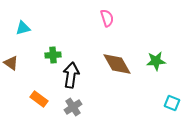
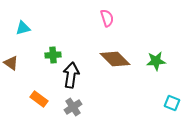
brown diamond: moved 2 px left, 5 px up; rotated 16 degrees counterclockwise
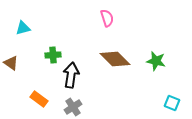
green star: rotated 18 degrees clockwise
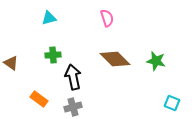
cyan triangle: moved 26 px right, 10 px up
black arrow: moved 2 px right, 2 px down; rotated 20 degrees counterclockwise
gray cross: rotated 18 degrees clockwise
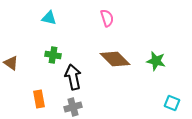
cyan triangle: rotated 28 degrees clockwise
green cross: rotated 14 degrees clockwise
orange rectangle: rotated 42 degrees clockwise
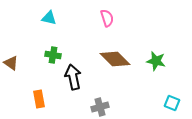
gray cross: moved 27 px right
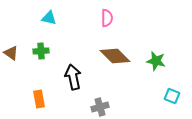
pink semicircle: rotated 18 degrees clockwise
green cross: moved 12 px left, 4 px up; rotated 14 degrees counterclockwise
brown diamond: moved 3 px up
brown triangle: moved 10 px up
cyan square: moved 7 px up
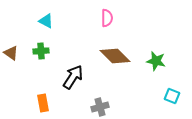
cyan triangle: moved 3 px left, 3 px down; rotated 14 degrees clockwise
black arrow: rotated 45 degrees clockwise
orange rectangle: moved 4 px right, 4 px down
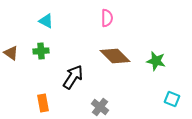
cyan square: moved 3 px down
gray cross: rotated 36 degrees counterclockwise
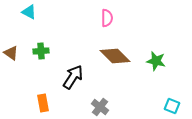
cyan triangle: moved 17 px left, 9 px up
cyan square: moved 7 px down
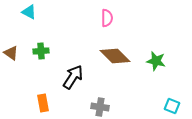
gray cross: rotated 30 degrees counterclockwise
